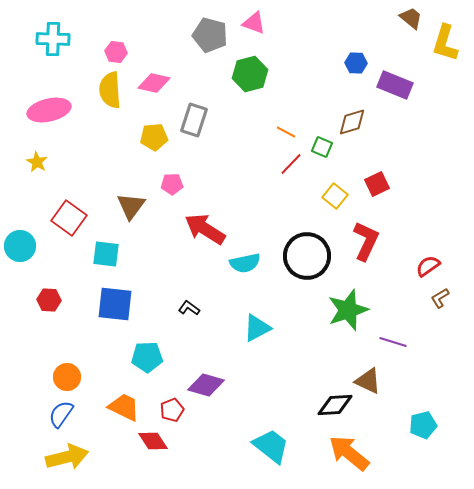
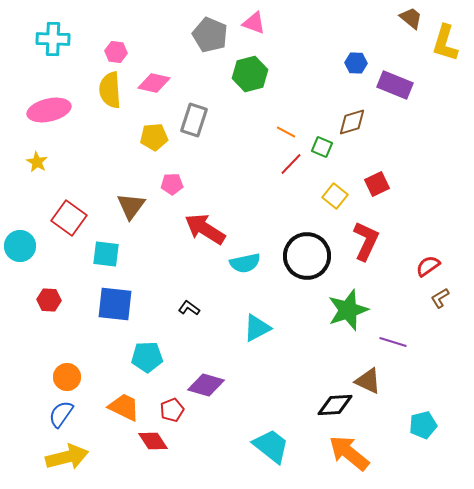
gray pentagon at (210, 35): rotated 8 degrees clockwise
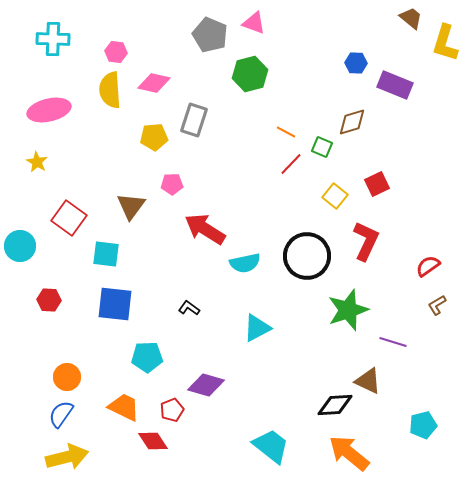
brown L-shape at (440, 298): moved 3 px left, 7 px down
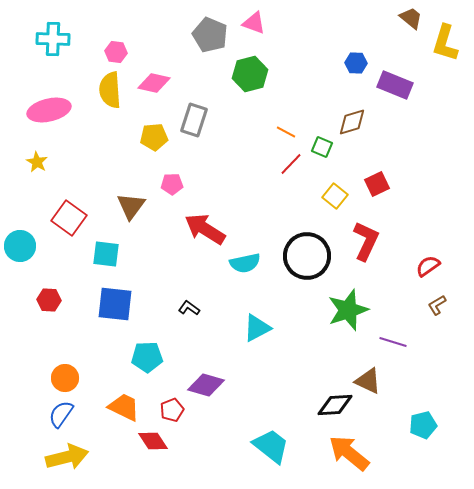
orange circle at (67, 377): moved 2 px left, 1 px down
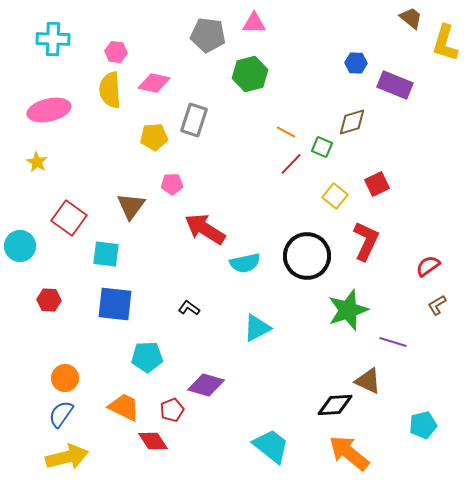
pink triangle at (254, 23): rotated 20 degrees counterclockwise
gray pentagon at (210, 35): moved 2 px left; rotated 16 degrees counterclockwise
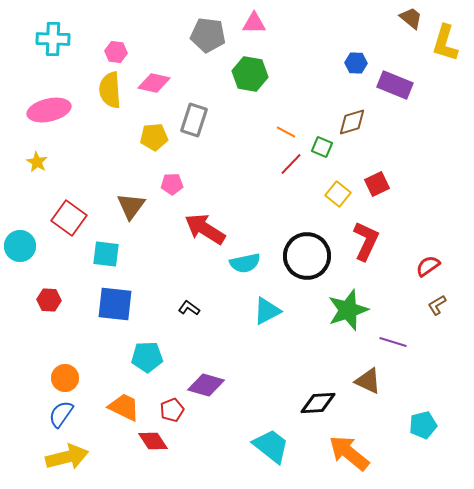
green hexagon at (250, 74): rotated 24 degrees clockwise
yellow square at (335, 196): moved 3 px right, 2 px up
cyan triangle at (257, 328): moved 10 px right, 17 px up
black diamond at (335, 405): moved 17 px left, 2 px up
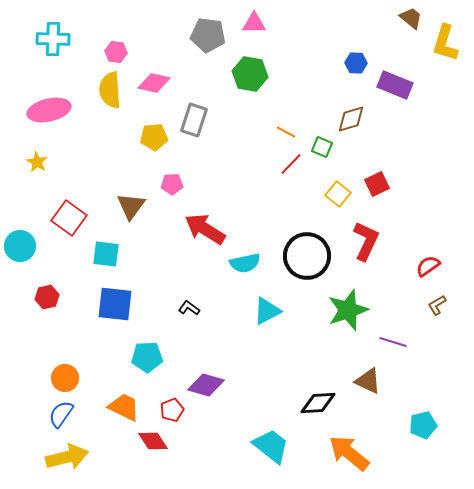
brown diamond at (352, 122): moved 1 px left, 3 px up
red hexagon at (49, 300): moved 2 px left, 3 px up; rotated 15 degrees counterclockwise
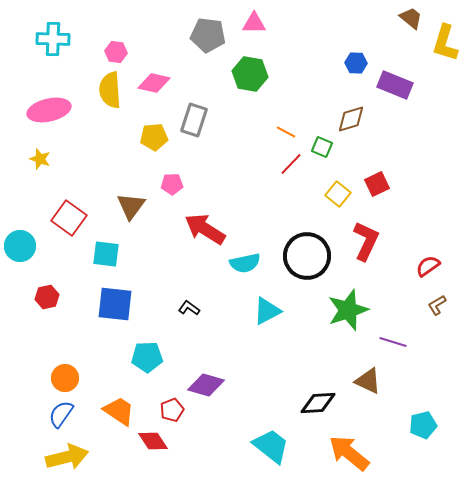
yellow star at (37, 162): moved 3 px right, 3 px up; rotated 10 degrees counterclockwise
orange trapezoid at (124, 407): moved 5 px left, 4 px down; rotated 8 degrees clockwise
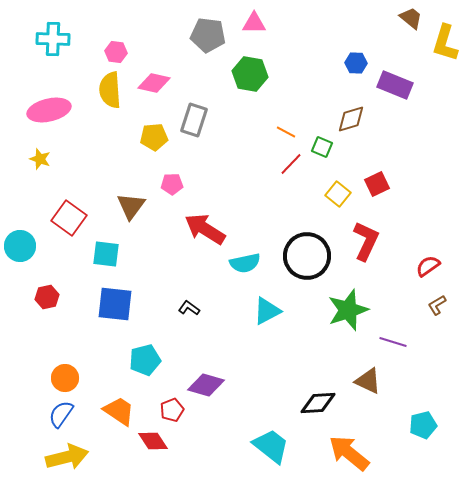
cyan pentagon at (147, 357): moved 2 px left, 3 px down; rotated 12 degrees counterclockwise
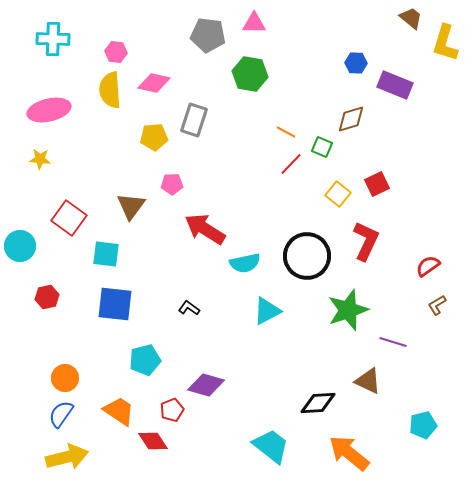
yellow star at (40, 159): rotated 15 degrees counterclockwise
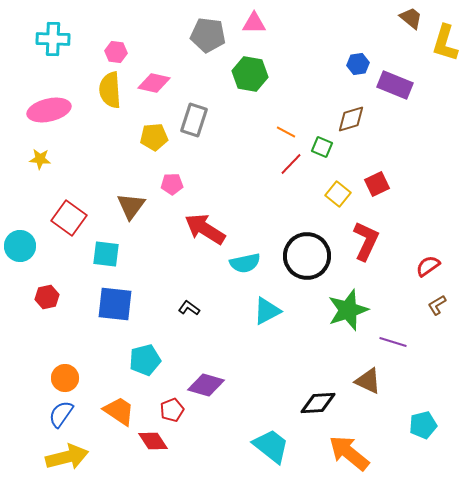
blue hexagon at (356, 63): moved 2 px right, 1 px down; rotated 10 degrees counterclockwise
